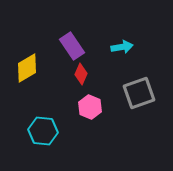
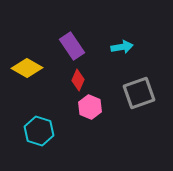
yellow diamond: rotated 60 degrees clockwise
red diamond: moved 3 px left, 6 px down
cyan hexagon: moved 4 px left; rotated 12 degrees clockwise
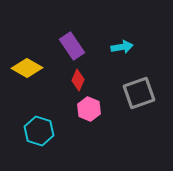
pink hexagon: moved 1 px left, 2 px down
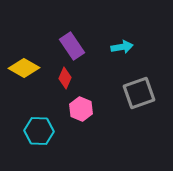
yellow diamond: moved 3 px left
red diamond: moved 13 px left, 2 px up
pink hexagon: moved 8 px left
cyan hexagon: rotated 16 degrees counterclockwise
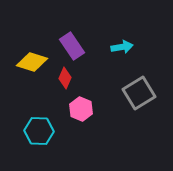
yellow diamond: moved 8 px right, 6 px up; rotated 12 degrees counterclockwise
gray square: rotated 12 degrees counterclockwise
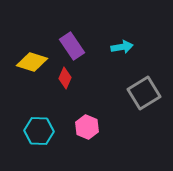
gray square: moved 5 px right
pink hexagon: moved 6 px right, 18 px down
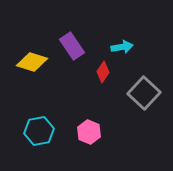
red diamond: moved 38 px right, 6 px up; rotated 10 degrees clockwise
gray square: rotated 16 degrees counterclockwise
pink hexagon: moved 2 px right, 5 px down
cyan hexagon: rotated 12 degrees counterclockwise
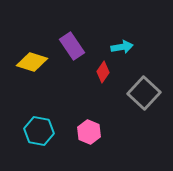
cyan hexagon: rotated 20 degrees clockwise
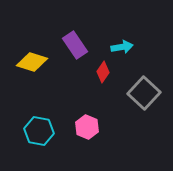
purple rectangle: moved 3 px right, 1 px up
pink hexagon: moved 2 px left, 5 px up
